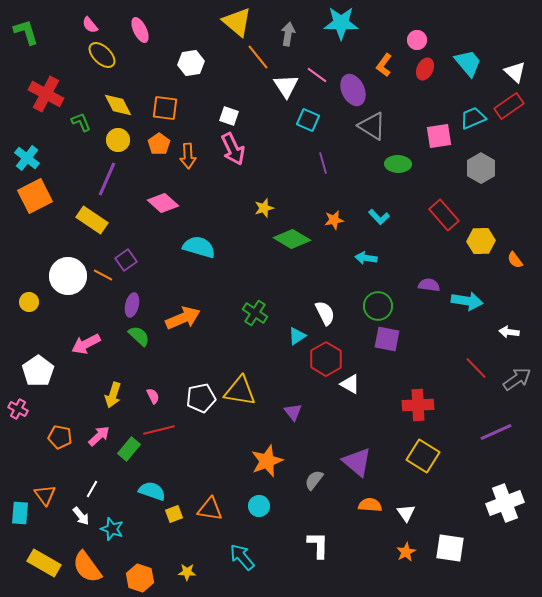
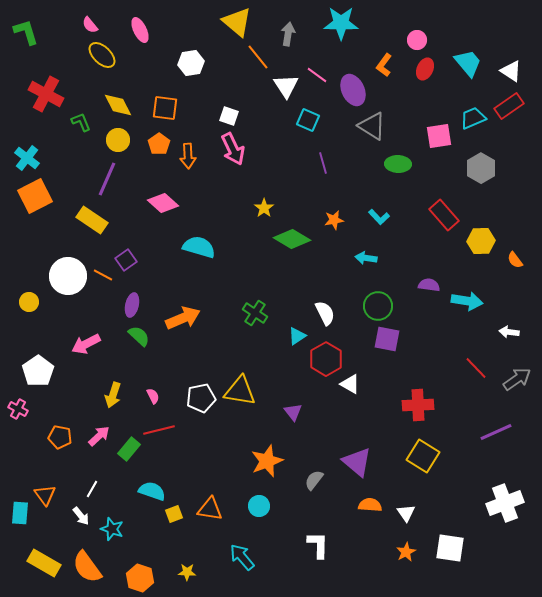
white triangle at (515, 72): moved 4 px left, 1 px up; rotated 10 degrees counterclockwise
yellow star at (264, 208): rotated 18 degrees counterclockwise
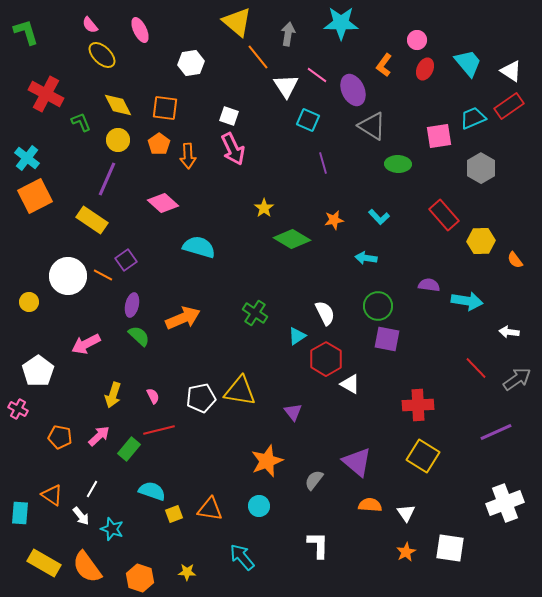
orange triangle at (45, 495): moved 7 px right; rotated 20 degrees counterclockwise
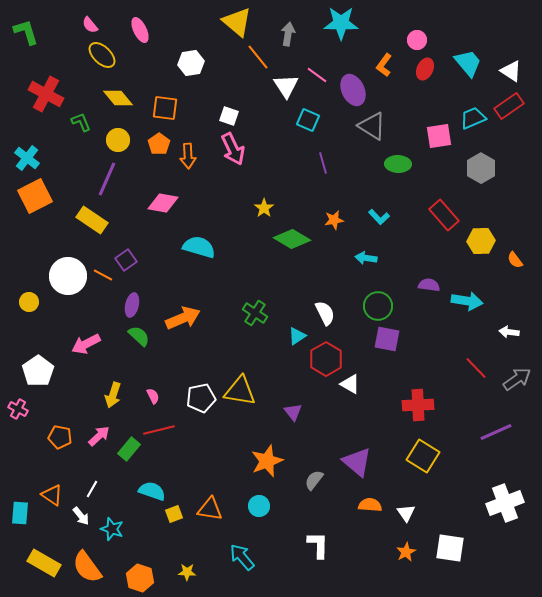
yellow diamond at (118, 105): moved 7 px up; rotated 12 degrees counterclockwise
pink diamond at (163, 203): rotated 32 degrees counterclockwise
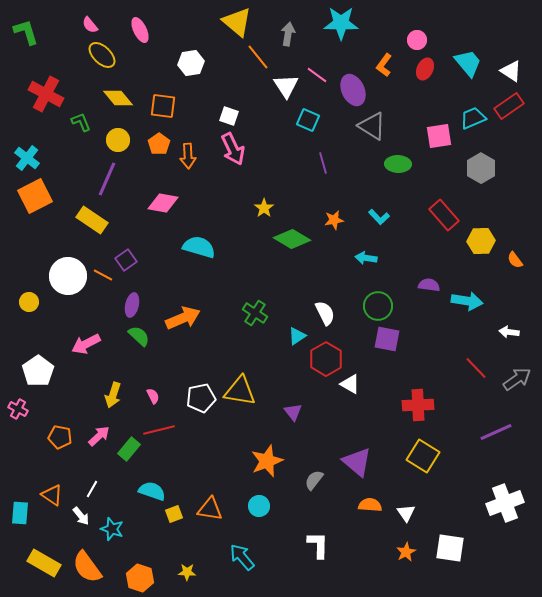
orange square at (165, 108): moved 2 px left, 2 px up
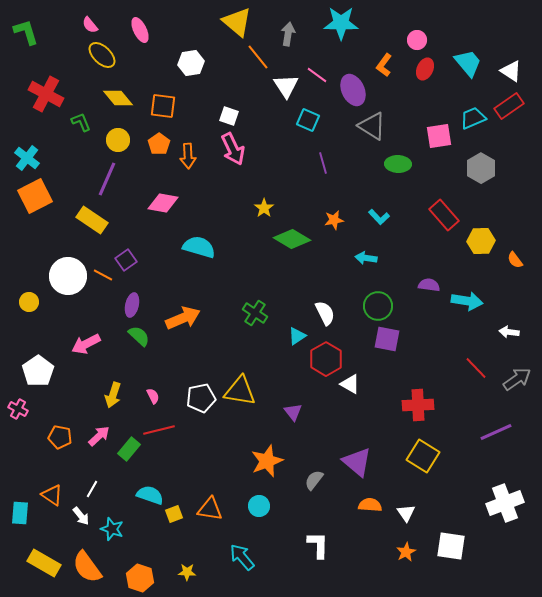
cyan semicircle at (152, 491): moved 2 px left, 4 px down
white square at (450, 548): moved 1 px right, 2 px up
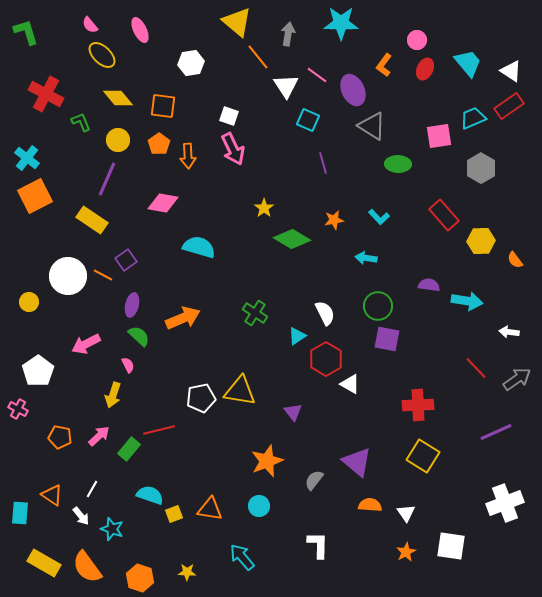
pink semicircle at (153, 396): moved 25 px left, 31 px up
